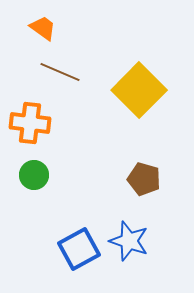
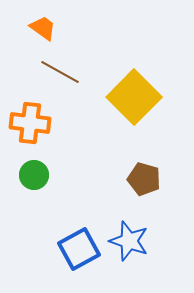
brown line: rotated 6 degrees clockwise
yellow square: moved 5 px left, 7 px down
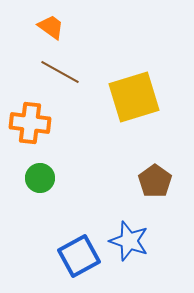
orange trapezoid: moved 8 px right, 1 px up
yellow square: rotated 28 degrees clockwise
green circle: moved 6 px right, 3 px down
brown pentagon: moved 11 px right, 2 px down; rotated 20 degrees clockwise
blue square: moved 7 px down
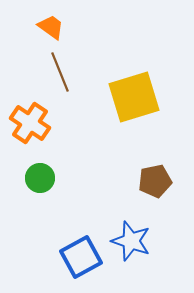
brown line: rotated 39 degrees clockwise
orange cross: rotated 27 degrees clockwise
brown pentagon: rotated 24 degrees clockwise
blue star: moved 2 px right
blue square: moved 2 px right, 1 px down
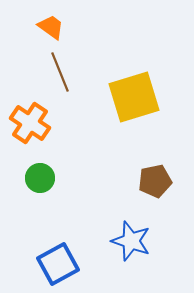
blue square: moved 23 px left, 7 px down
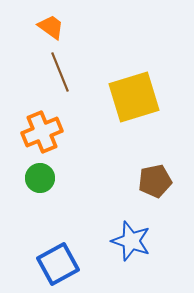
orange cross: moved 12 px right, 9 px down; rotated 33 degrees clockwise
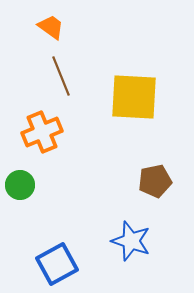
brown line: moved 1 px right, 4 px down
yellow square: rotated 20 degrees clockwise
green circle: moved 20 px left, 7 px down
blue square: moved 1 px left
